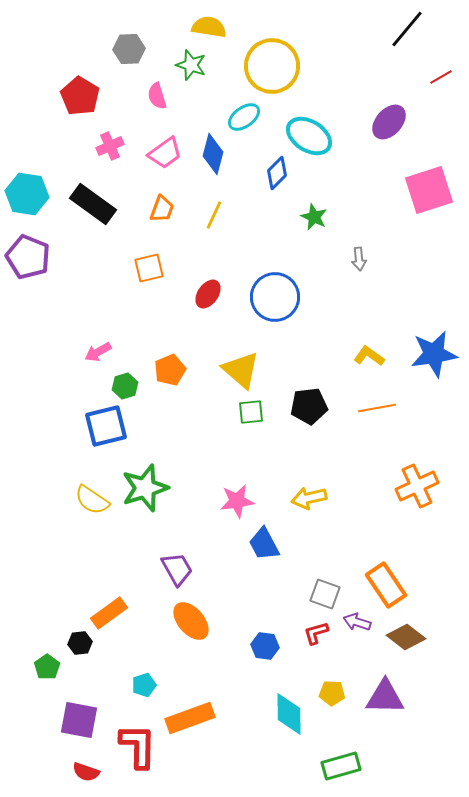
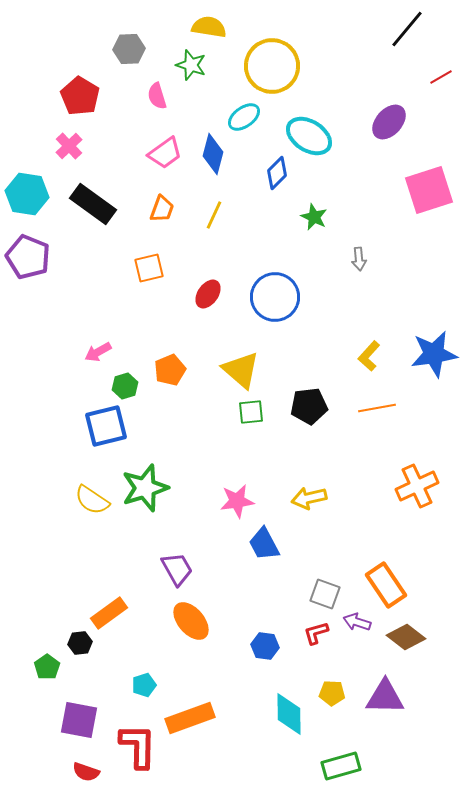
pink cross at (110, 146): moved 41 px left; rotated 20 degrees counterclockwise
yellow L-shape at (369, 356): rotated 84 degrees counterclockwise
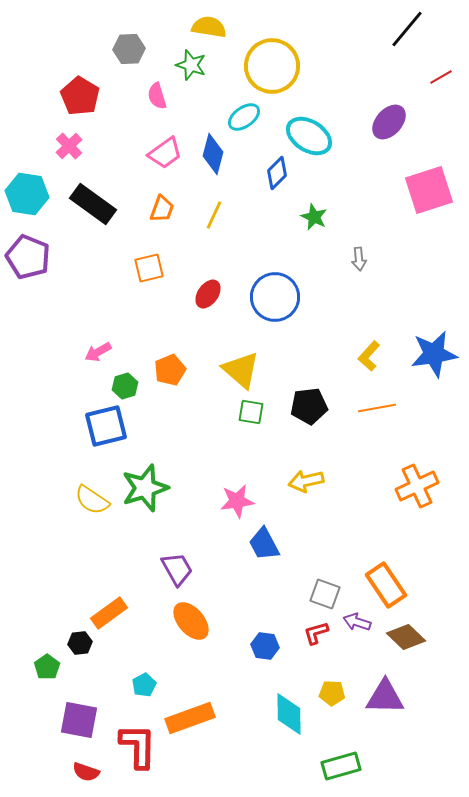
green square at (251, 412): rotated 16 degrees clockwise
yellow arrow at (309, 498): moved 3 px left, 17 px up
brown diamond at (406, 637): rotated 6 degrees clockwise
cyan pentagon at (144, 685): rotated 10 degrees counterclockwise
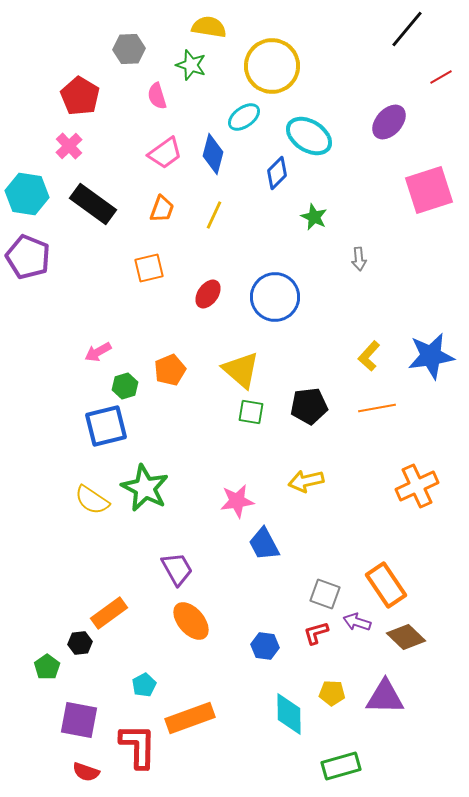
blue star at (434, 354): moved 3 px left, 2 px down
green star at (145, 488): rotated 27 degrees counterclockwise
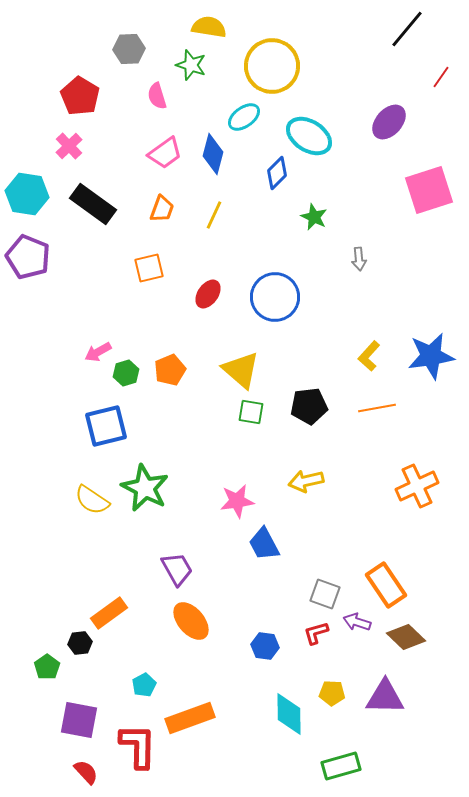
red line at (441, 77): rotated 25 degrees counterclockwise
green hexagon at (125, 386): moved 1 px right, 13 px up
red semicircle at (86, 772): rotated 152 degrees counterclockwise
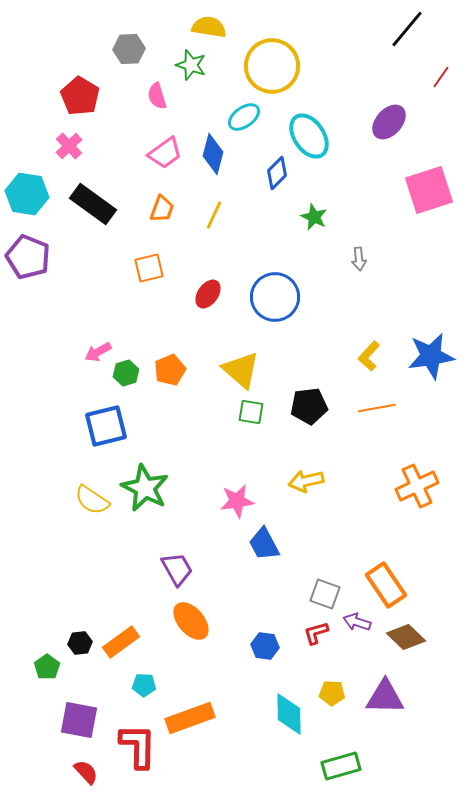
cyan ellipse at (309, 136): rotated 24 degrees clockwise
orange rectangle at (109, 613): moved 12 px right, 29 px down
cyan pentagon at (144, 685): rotated 30 degrees clockwise
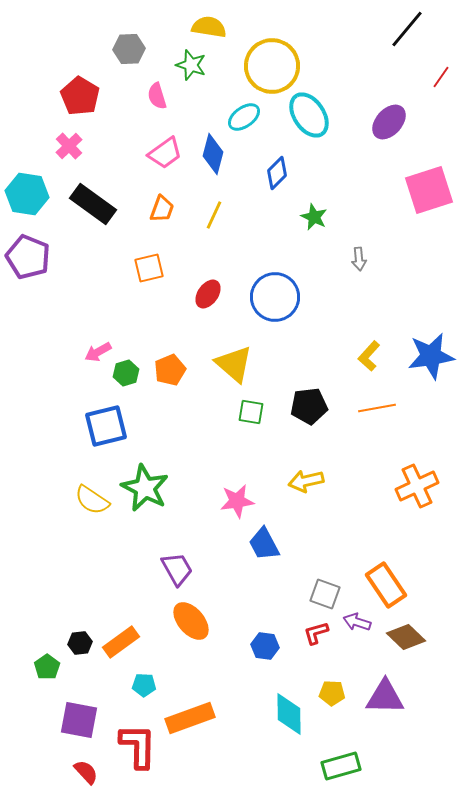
cyan ellipse at (309, 136): moved 21 px up
yellow triangle at (241, 370): moved 7 px left, 6 px up
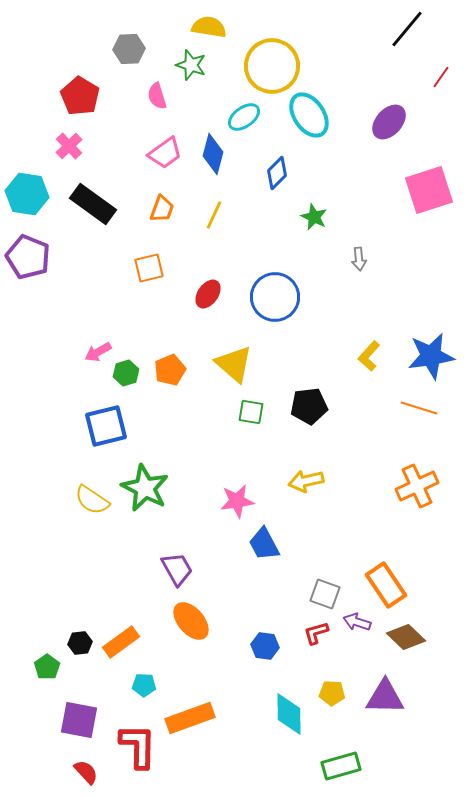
orange line at (377, 408): moved 42 px right; rotated 27 degrees clockwise
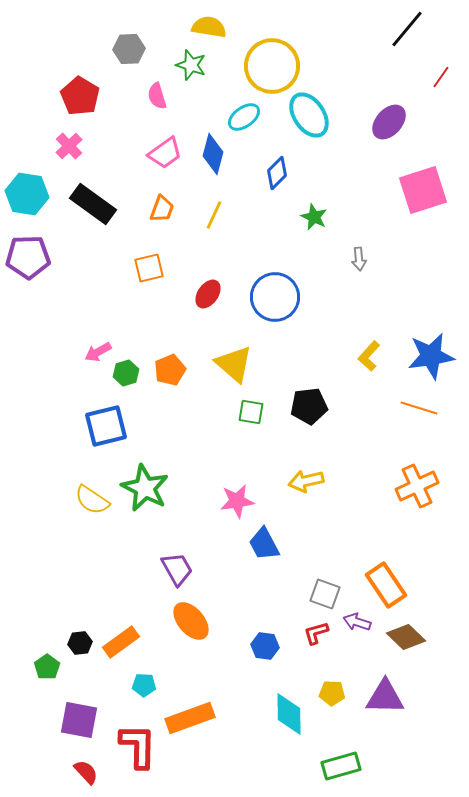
pink square at (429, 190): moved 6 px left
purple pentagon at (28, 257): rotated 24 degrees counterclockwise
